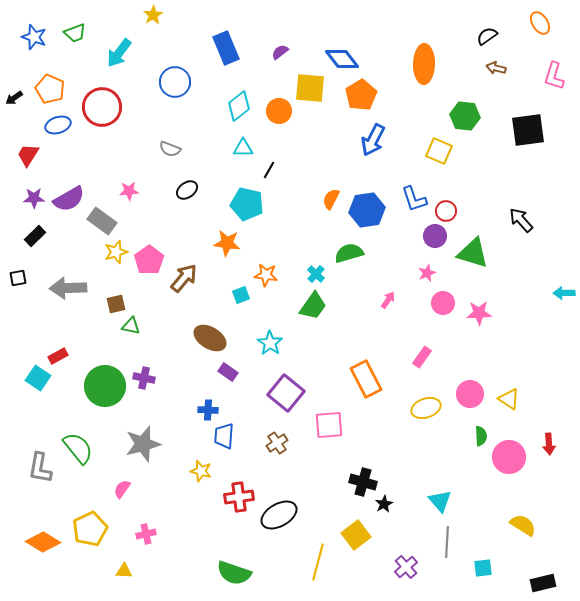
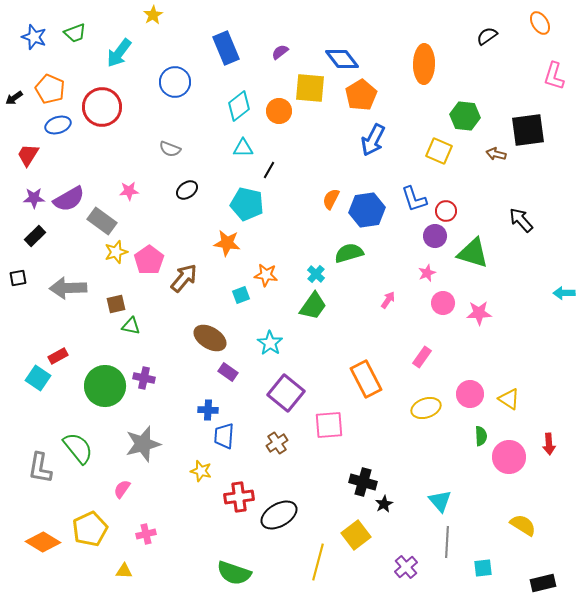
brown arrow at (496, 68): moved 86 px down
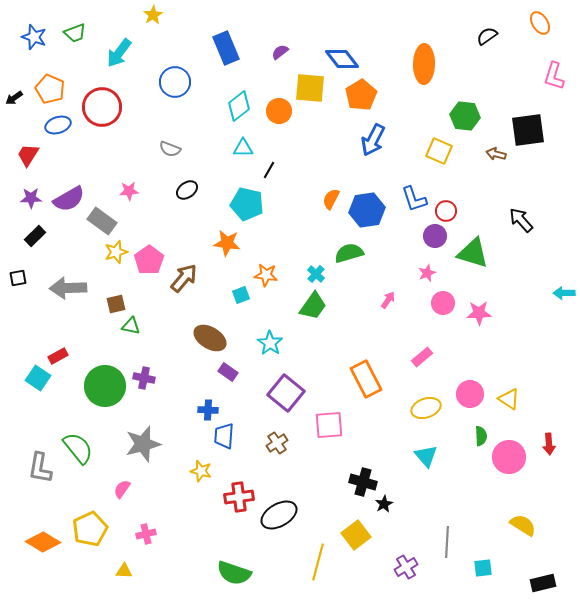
purple star at (34, 198): moved 3 px left
pink rectangle at (422, 357): rotated 15 degrees clockwise
cyan triangle at (440, 501): moved 14 px left, 45 px up
purple cross at (406, 567): rotated 10 degrees clockwise
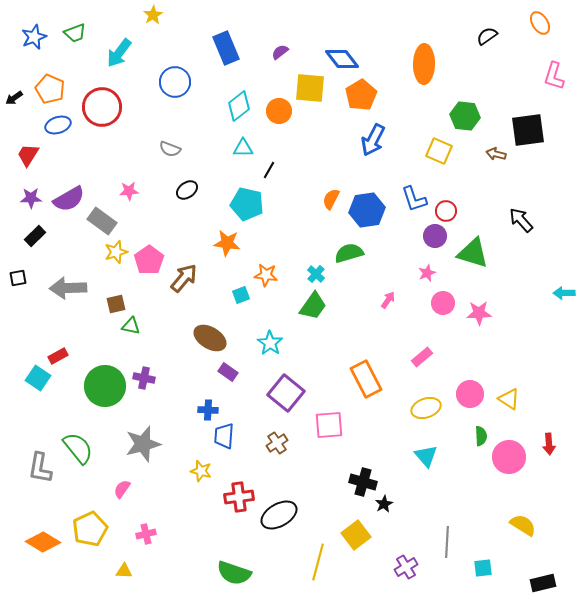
blue star at (34, 37): rotated 30 degrees clockwise
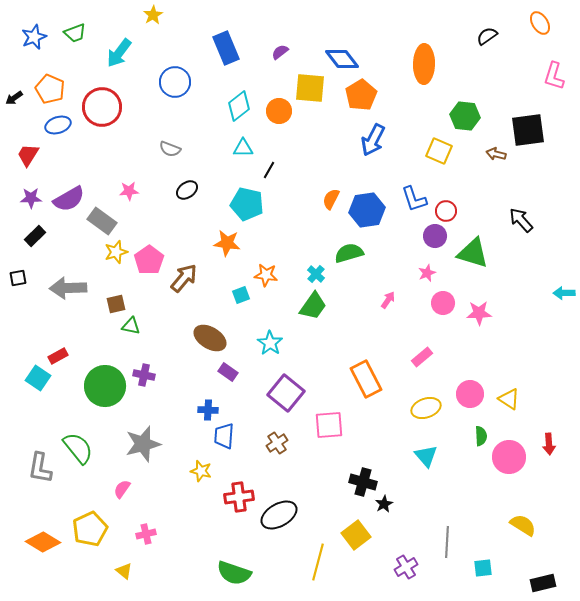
purple cross at (144, 378): moved 3 px up
yellow triangle at (124, 571): rotated 36 degrees clockwise
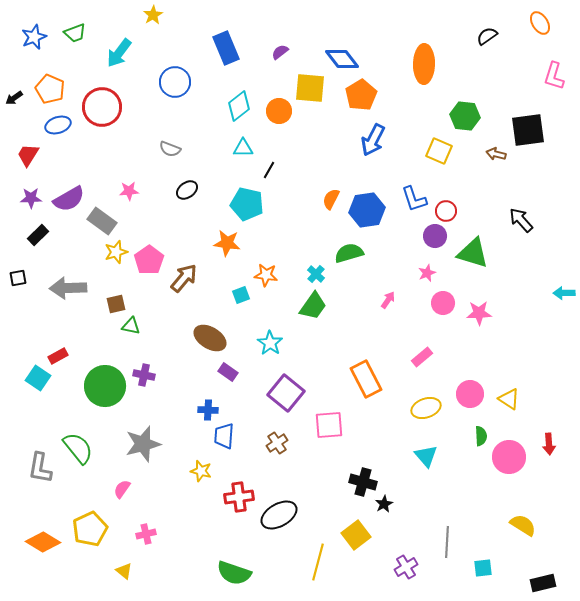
black rectangle at (35, 236): moved 3 px right, 1 px up
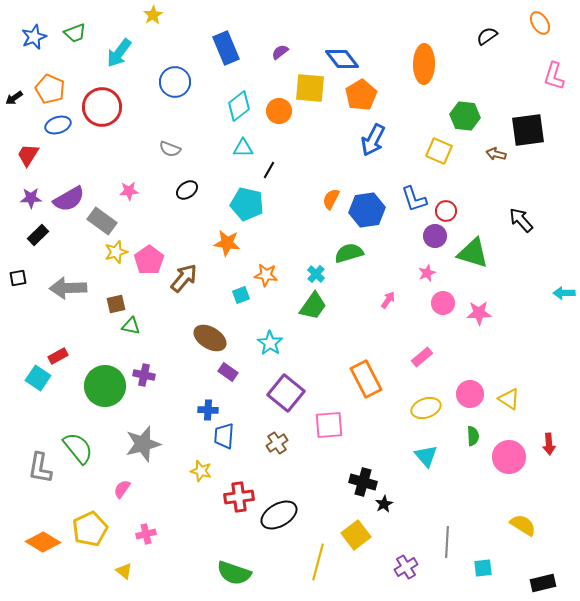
green semicircle at (481, 436): moved 8 px left
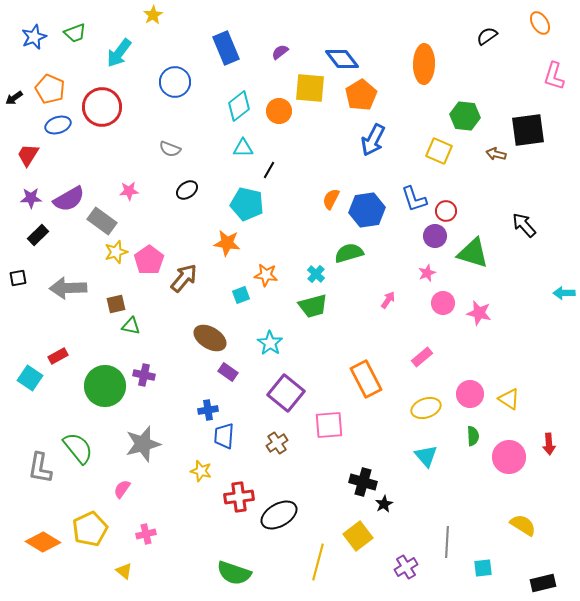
black arrow at (521, 220): moved 3 px right, 5 px down
green trapezoid at (313, 306): rotated 40 degrees clockwise
pink star at (479, 313): rotated 15 degrees clockwise
cyan square at (38, 378): moved 8 px left
blue cross at (208, 410): rotated 12 degrees counterclockwise
yellow square at (356, 535): moved 2 px right, 1 px down
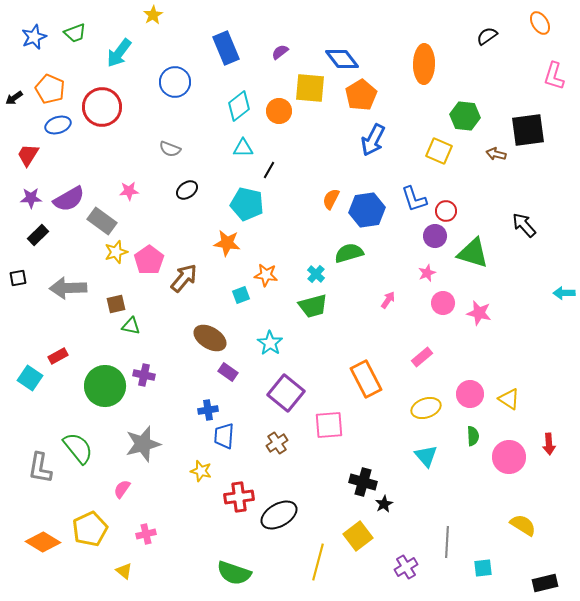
black rectangle at (543, 583): moved 2 px right
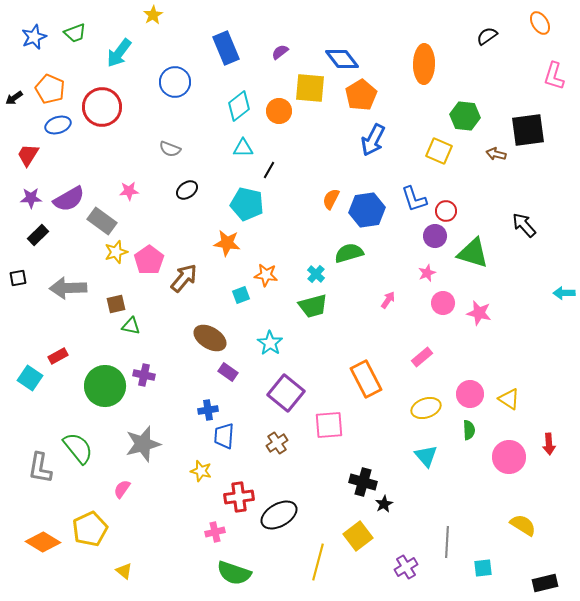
green semicircle at (473, 436): moved 4 px left, 6 px up
pink cross at (146, 534): moved 69 px right, 2 px up
